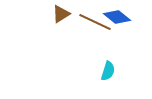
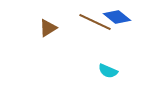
brown triangle: moved 13 px left, 14 px down
cyan semicircle: rotated 96 degrees clockwise
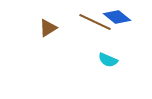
cyan semicircle: moved 11 px up
